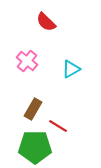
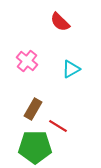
red semicircle: moved 14 px right
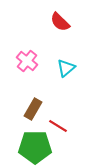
cyan triangle: moved 5 px left, 1 px up; rotated 12 degrees counterclockwise
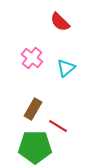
pink cross: moved 5 px right, 3 px up
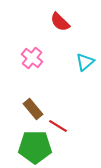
cyan triangle: moved 19 px right, 6 px up
brown rectangle: rotated 70 degrees counterclockwise
